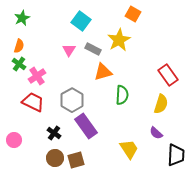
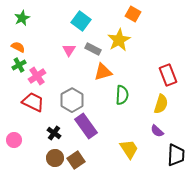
orange semicircle: moved 1 px left, 1 px down; rotated 80 degrees counterclockwise
green cross: moved 1 px down; rotated 24 degrees clockwise
red rectangle: rotated 15 degrees clockwise
purple semicircle: moved 1 px right, 2 px up
brown square: rotated 18 degrees counterclockwise
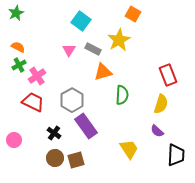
green star: moved 6 px left, 5 px up
brown square: rotated 18 degrees clockwise
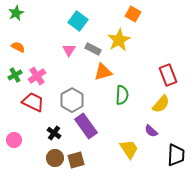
cyan square: moved 3 px left
green cross: moved 4 px left, 10 px down
yellow semicircle: rotated 24 degrees clockwise
purple semicircle: moved 6 px left
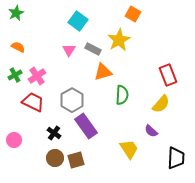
black trapezoid: moved 3 px down
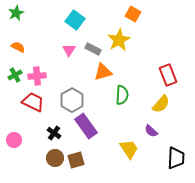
cyan square: moved 3 px left, 1 px up
pink cross: rotated 30 degrees clockwise
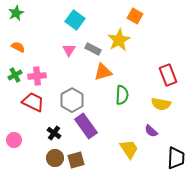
orange square: moved 2 px right, 2 px down
yellow semicircle: rotated 60 degrees clockwise
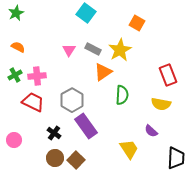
orange square: moved 2 px right, 7 px down
cyan square: moved 11 px right, 7 px up
yellow star: moved 1 px right, 10 px down
orange triangle: rotated 18 degrees counterclockwise
brown square: rotated 30 degrees counterclockwise
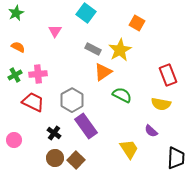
pink triangle: moved 14 px left, 19 px up
pink cross: moved 1 px right, 2 px up
green semicircle: rotated 66 degrees counterclockwise
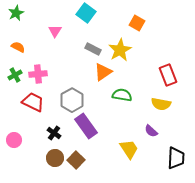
green semicircle: rotated 18 degrees counterclockwise
